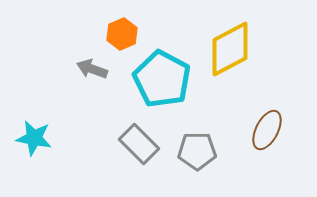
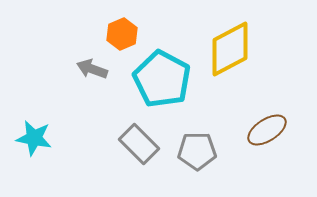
brown ellipse: rotated 30 degrees clockwise
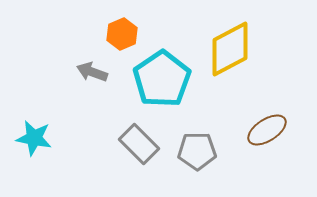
gray arrow: moved 3 px down
cyan pentagon: rotated 10 degrees clockwise
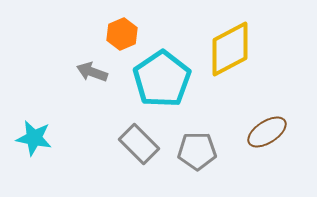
brown ellipse: moved 2 px down
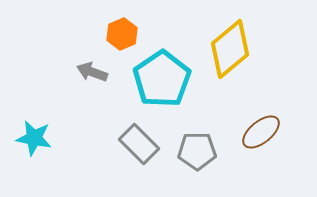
yellow diamond: rotated 12 degrees counterclockwise
brown ellipse: moved 6 px left; rotated 6 degrees counterclockwise
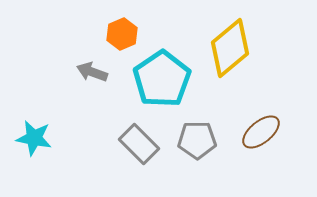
yellow diamond: moved 1 px up
gray pentagon: moved 11 px up
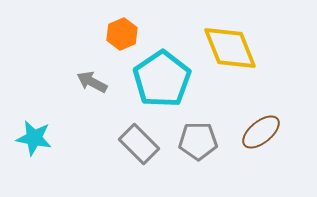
yellow diamond: rotated 72 degrees counterclockwise
gray arrow: moved 10 px down; rotated 8 degrees clockwise
gray pentagon: moved 1 px right, 1 px down
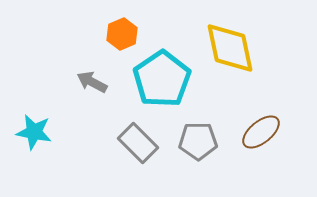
yellow diamond: rotated 10 degrees clockwise
cyan star: moved 6 px up
gray rectangle: moved 1 px left, 1 px up
